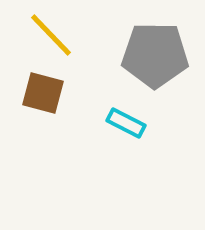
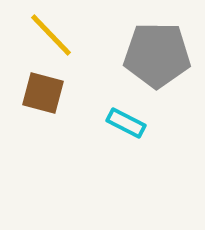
gray pentagon: moved 2 px right
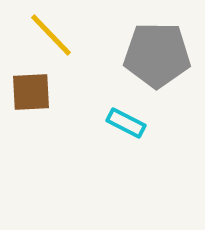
brown square: moved 12 px left, 1 px up; rotated 18 degrees counterclockwise
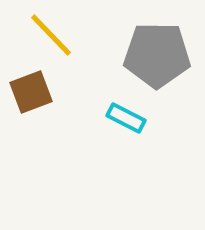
brown square: rotated 18 degrees counterclockwise
cyan rectangle: moved 5 px up
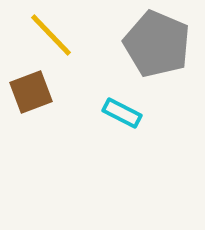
gray pentagon: moved 11 px up; rotated 22 degrees clockwise
cyan rectangle: moved 4 px left, 5 px up
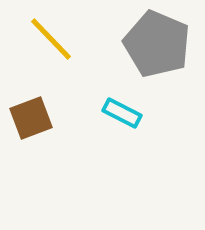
yellow line: moved 4 px down
brown square: moved 26 px down
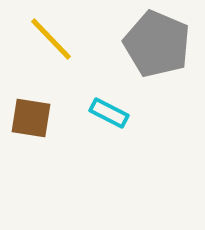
cyan rectangle: moved 13 px left
brown square: rotated 30 degrees clockwise
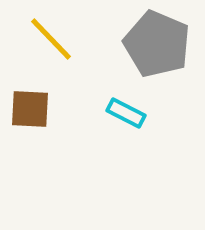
cyan rectangle: moved 17 px right
brown square: moved 1 px left, 9 px up; rotated 6 degrees counterclockwise
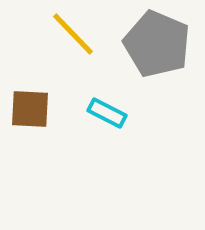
yellow line: moved 22 px right, 5 px up
cyan rectangle: moved 19 px left
